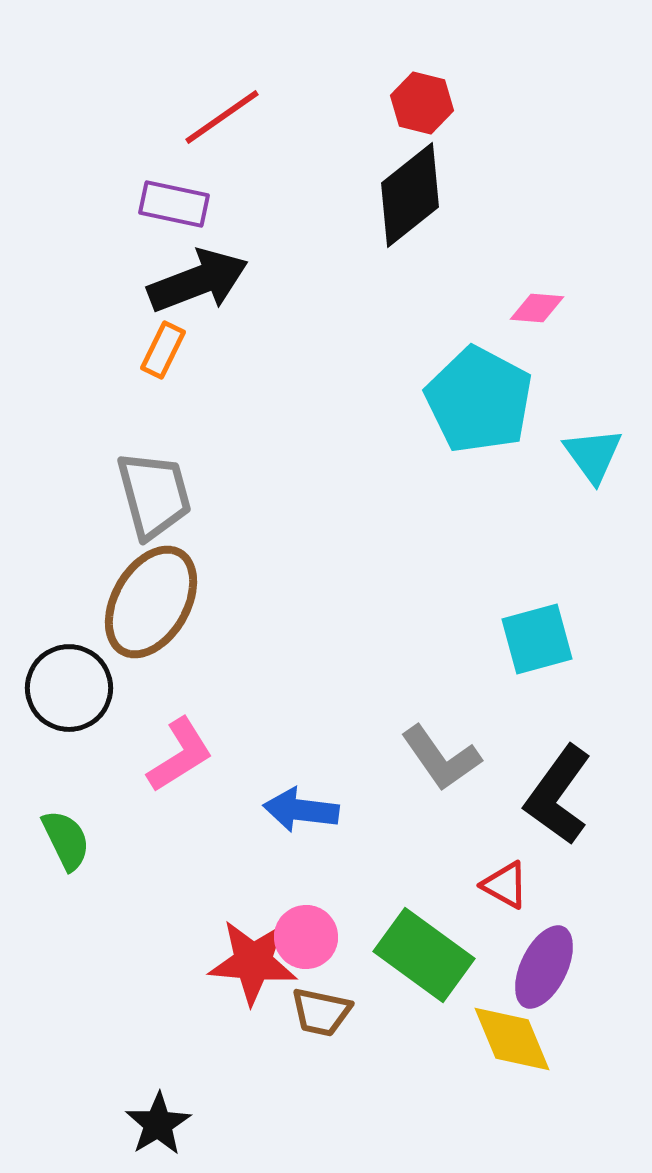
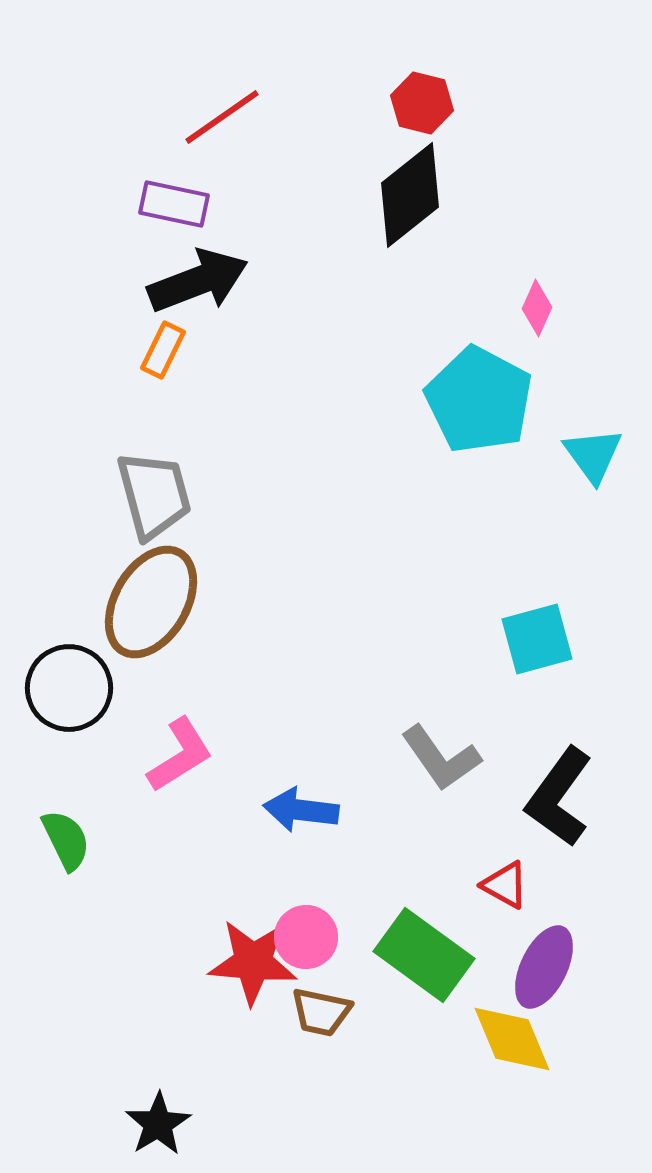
pink diamond: rotated 70 degrees counterclockwise
black L-shape: moved 1 px right, 2 px down
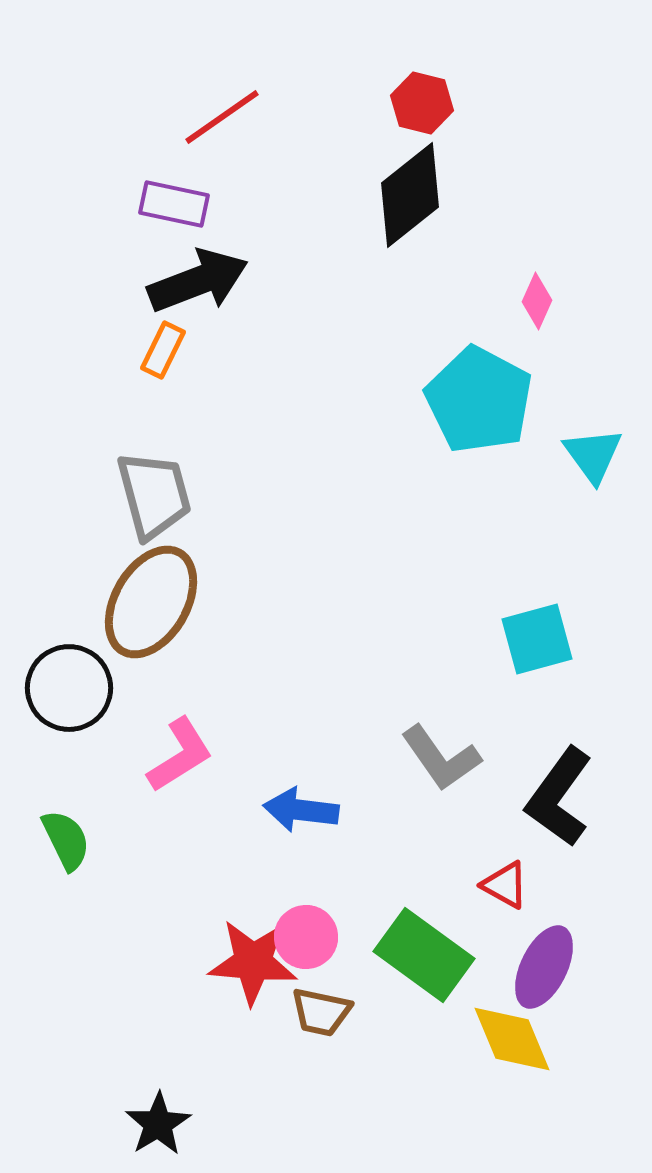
pink diamond: moved 7 px up
